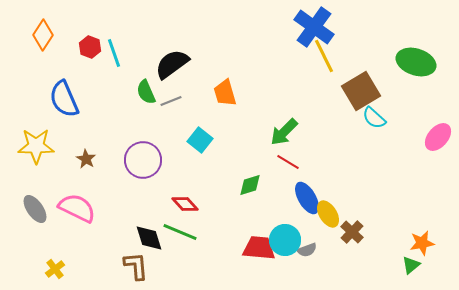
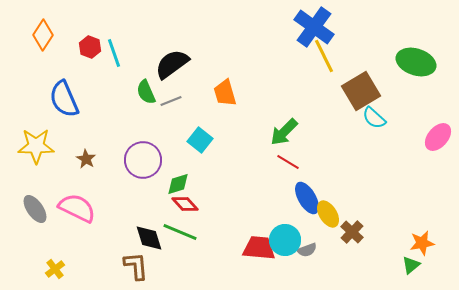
green diamond: moved 72 px left, 1 px up
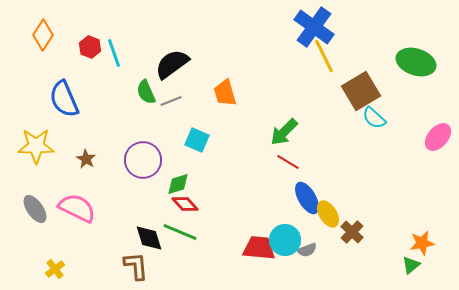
cyan square: moved 3 px left; rotated 15 degrees counterclockwise
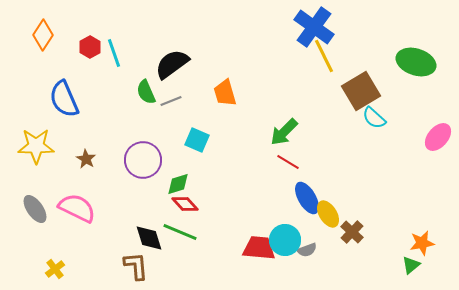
red hexagon: rotated 10 degrees clockwise
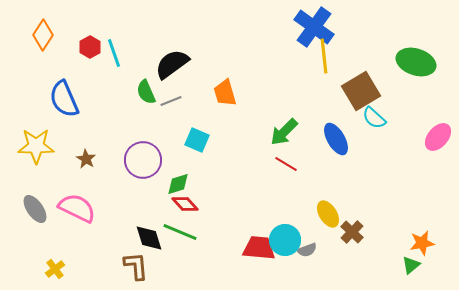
yellow line: rotated 20 degrees clockwise
red line: moved 2 px left, 2 px down
blue ellipse: moved 29 px right, 59 px up
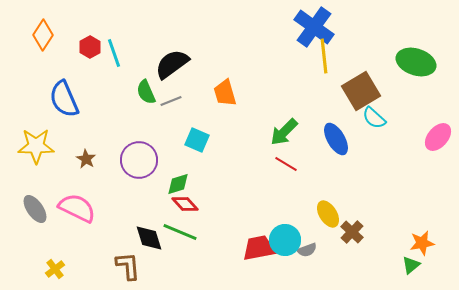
purple circle: moved 4 px left
red trapezoid: rotated 16 degrees counterclockwise
brown L-shape: moved 8 px left
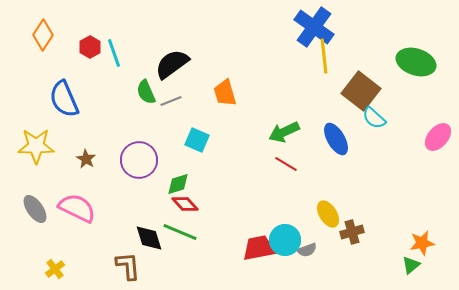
brown square: rotated 21 degrees counterclockwise
green arrow: rotated 20 degrees clockwise
brown cross: rotated 30 degrees clockwise
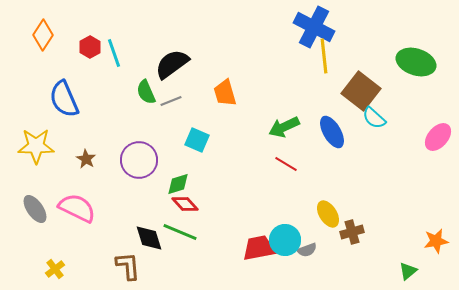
blue cross: rotated 9 degrees counterclockwise
green arrow: moved 5 px up
blue ellipse: moved 4 px left, 7 px up
orange star: moved 14 px right, 2 px up
green triangle: moved 3 px left, 6 px down
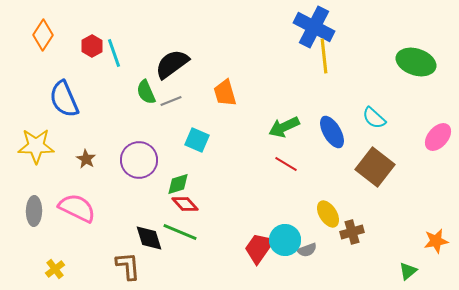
red hexagon: moved 2 px right, 1 px up
brown square: moved 14 px right, 76 px down
gray ellipse: moved 1 px left, 2 px down; rotated 36 degrees clockwise
red trapezoid: rotated 44 degrees counterclockwise
